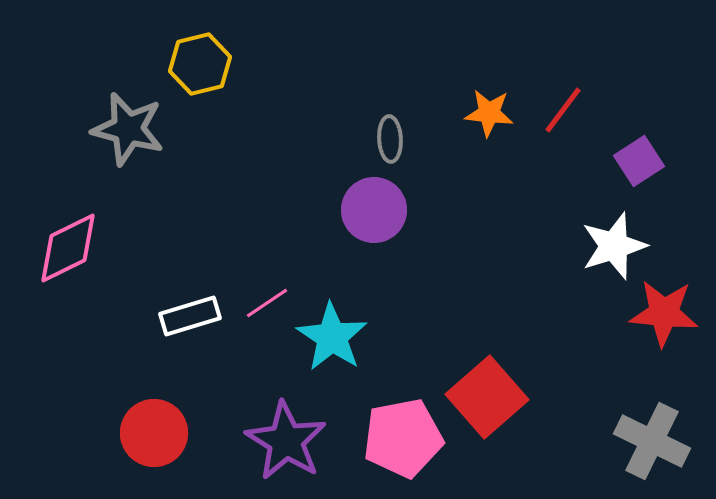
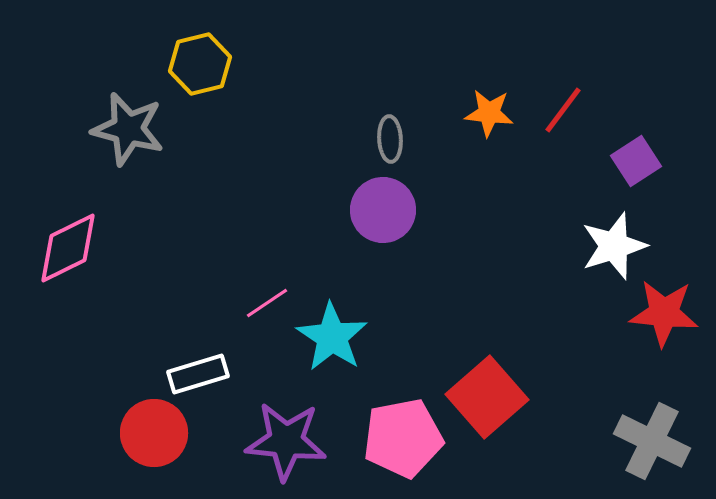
purple square: moved 3 px left
purple circle: moved 9 px right
white rectangle: moved 8 px right, 58 px down
purple star: rotated 26 degrees counterclockwise
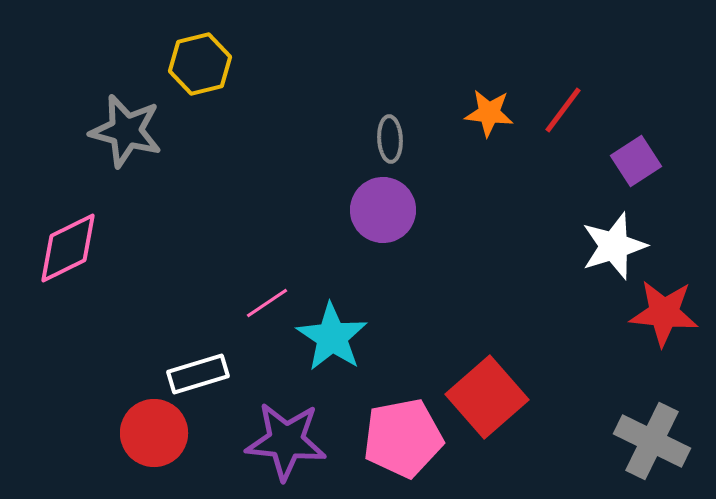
gray star: moved 2 px left, 2 px down
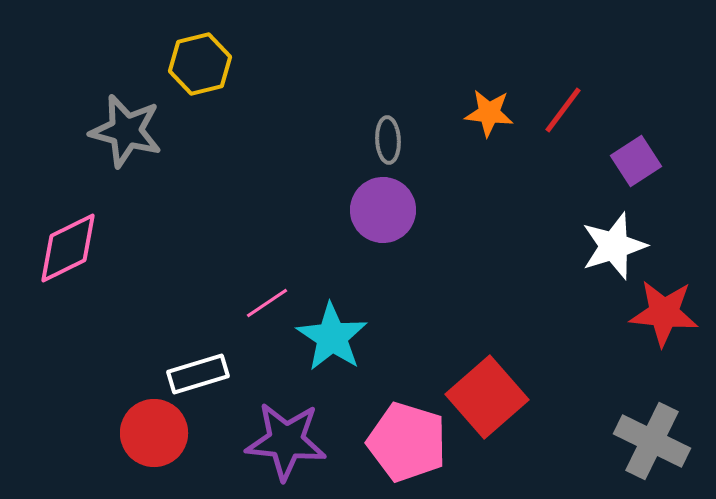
gray ellipse: moved 2 px left, 1 px down
pink pentagon: moved 4 px right, 4 px down; rotated 28 degrees clockwise
